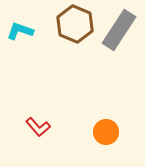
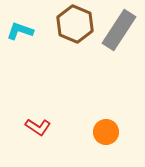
red L-shape: rotated 15 degrees counterclockwise
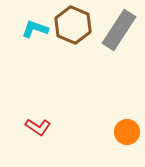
brown hexagon: moved 2 px left, 1 px down
cyan L-shape: moved 15 px right, 2 px up
orange circle: moved 21 px right
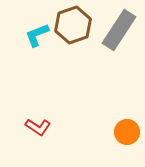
brown hexagon: rotated 18 degrees clockwise
cyan L-shape: moved 2 px right, 6 px down; rotated 40 degrees counterclockwise
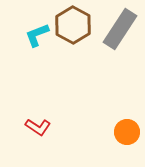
brown hexagon: rotated 12 degrees counterclockwise
gray rectangle: moved 1 px right, 1 px up
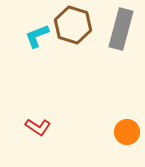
brown hexagon: rotated 12 degrees counterclockwise
gray rectangle: moved 1 px right; rotated 18 degrees counterclockwise
cyan L-shape: moved 1 px down
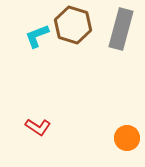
orange circle: moved 6 px down
